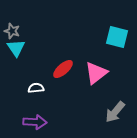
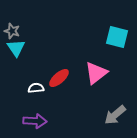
red ellipse: moved 4 px left, 9 px down
gray arrow: moved 3 px down; rotated 10 degrees clockwise
purple arrow: moved 1 px up
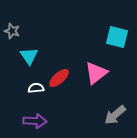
cyan triangle: moved 13 px right, 8 px down
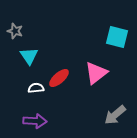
gray star: moved 3 px right
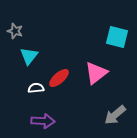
cyan triangle: rotated 12 degrees clockwise
purple arrow: moved 8 px right
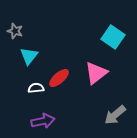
cyan square: moved 4 px left; rotated 20 degrees clockwise
purple arrow: rotated 15 degrees counterclockwise
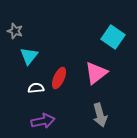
red ellipse: rotated 25 degrees counterclockwise
gray arrow: moved 15 px left; rotated 65 degrees counterclockwise
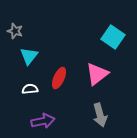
pink triangle: moved 1 px right, 1 px down
white semicircle: moved 6 px left, 1 px down
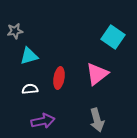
gray star: rotated 28 degrees counterclockwise
cyan triangle: rotated 36 degrees clockwise
red ellipse: rotated 15 degrees counterclockwise
gray arrow: moved 3 px left, 5 px down
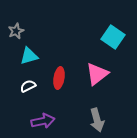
gray star: moved 1 px right; rotated 14 degrees counterclockwise
white semicircle: moved 2 px left, 3 px up; rotated 21 degrees counterclockwise
